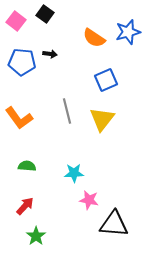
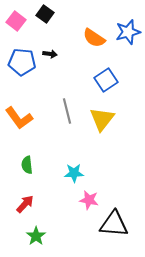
blue square: rotated 10 degrees counterclockwise
green semicircle: moved 1 px up; rotated 102 degrees counterclockwise
red arrow: moved 2 px up
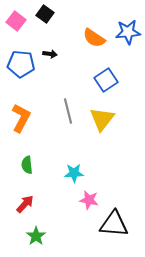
blue star: rotated 10 degrees clockwise
blue pentagon: moved 1 px left, 2 px down
gray line: moved 1 px right
orange L-shape: moved 2 px right; rotated 116 degrees counterclockwise
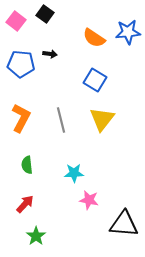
blue square: moved 11 px left; rotated 25 degrees counterclockwise
gray line: moved 7 px left, 9 px down
black triangle: moved 10 px right
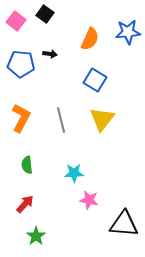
orange semicircle: moved 4 px left, 1 px down; rotated 100 degrees counterclockwise
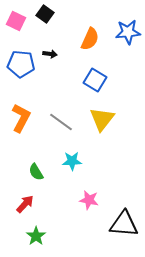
pink square: rotated 12 degrees counterclockwise
gray line: moved 2 px down; rotated 40 degrees counterclockwise
green semicircle: moved 9 px right, 7 px down; rotated 24 degrees counterclockwise
cyan star: moved 2 px left, 12 px up
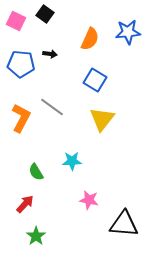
gray line: moved 9 px left, 15 px up
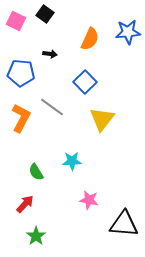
blue pentagon: moved 9 px down
blue square: moved 10 px left, 2 px down; rotated 15 degrees clockwise
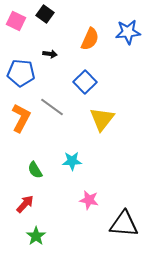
green semicircle: moved 1 px left, 2 px up
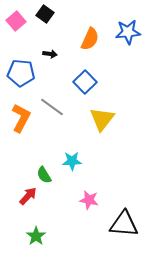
pink square: rotated 24 degrees clockwise
green semicircle: moved 9 px right, 5 px down
red arrow: moved 3 px right, 8 px up
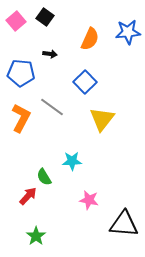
black square: moved 3 px down
green semicircle: moved 2 px down
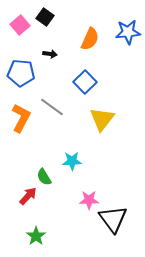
pink square: moved 4 px right, 4 px down
pink star: rotated 12 degrees counterclockwise
black triangle: moved 11 px left, 5 px up; rotated 48 degrees clockwise
